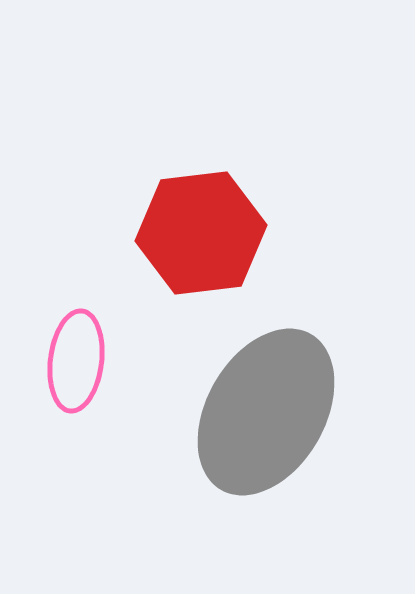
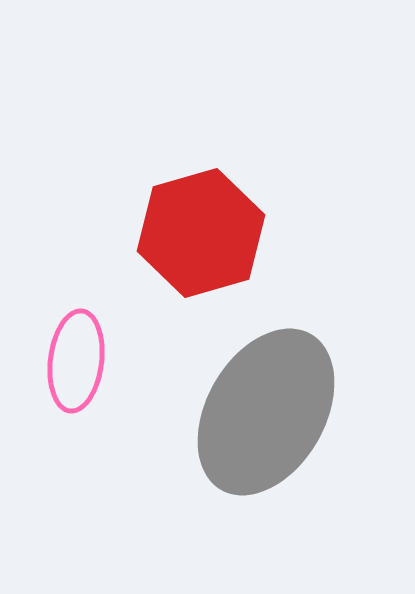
red hexagon: rotated 9 degrees counterclockwise
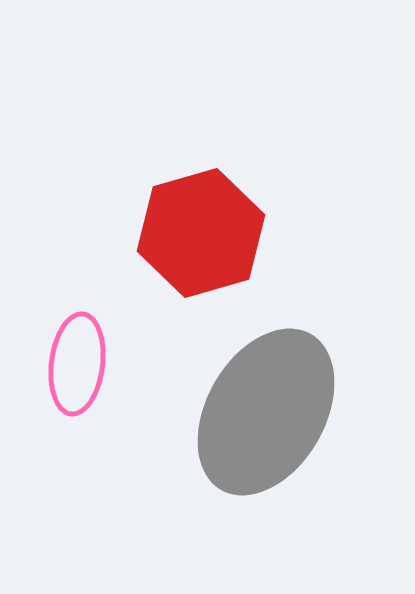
pink ellipse: moved 1 px right, 3 px down
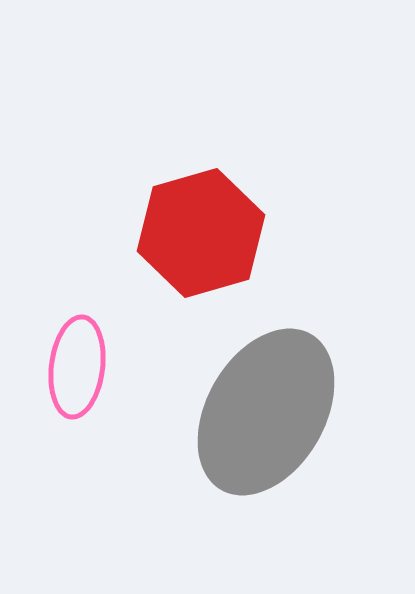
pink ellipse: moved 3 px down
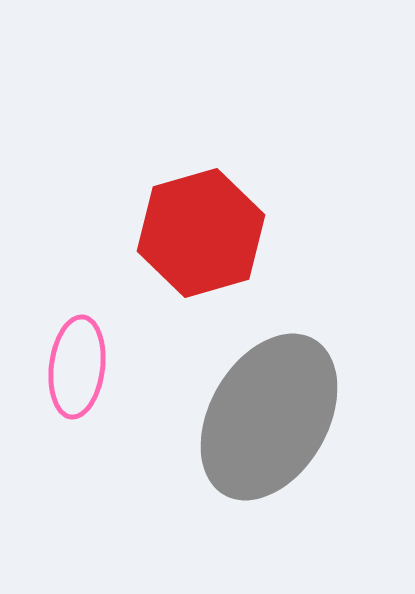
gray ellipse: moved 3 px right, 5 px down
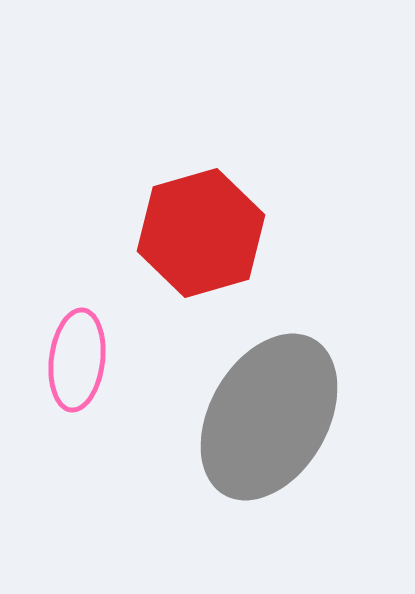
pink ellipse: moved 7 px up
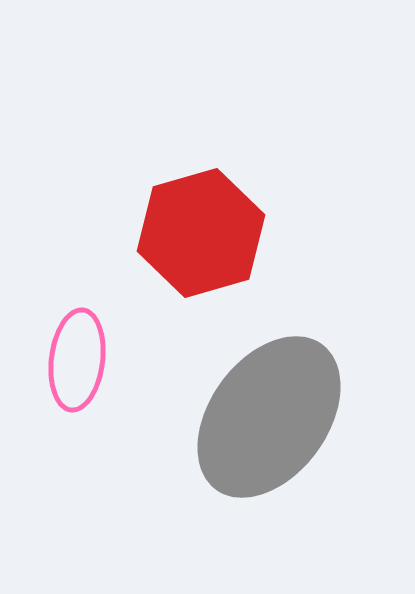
gray ellipse: rotated 6 degrees clockwise
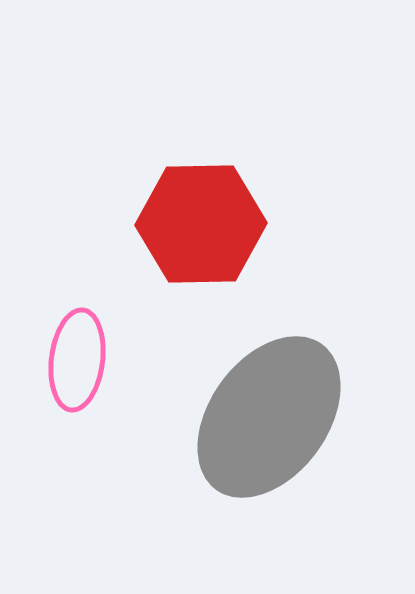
red hexagon: moved 9 px up; rotated 15 degrees clockwise
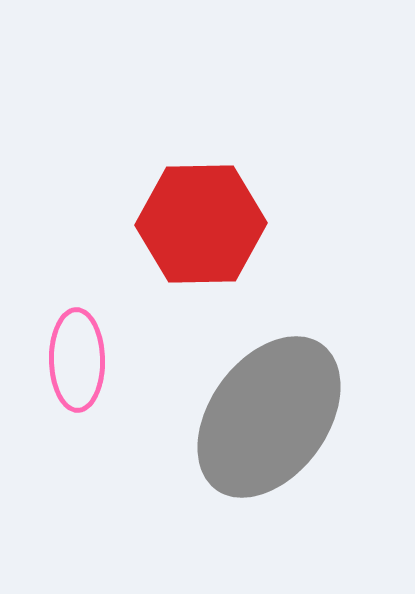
pink ellipse: rotated 8 degrees counterclockwise
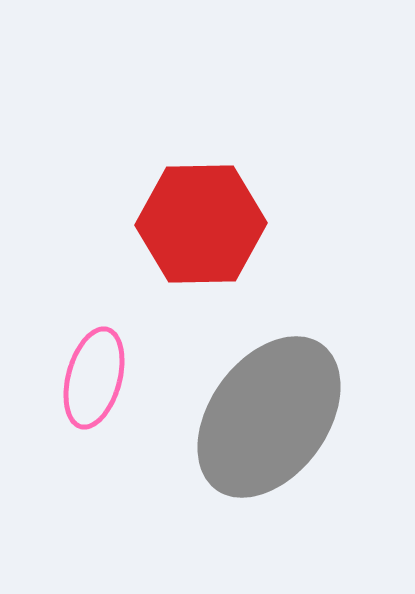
pink ellipse: moved 17 px right, 18 px down; rotated 16 degrees clockwise
